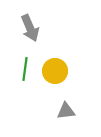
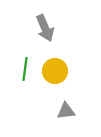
gray arrow: moved 15 px right
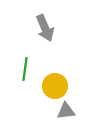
yellow circle: moved 15 px down
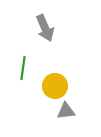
green line: moved 2 px left, 1 px up
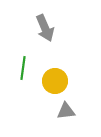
yellow circle: moved 5 px up
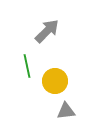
gray arrow: moved 2 px right, 3 px down; rotated 112 degrees counterclockwise
green line: moved 4 px right, 2 px up; rotated 20 degrees counterclockwise
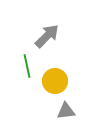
gray arrow: moved 5 px down
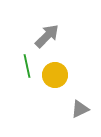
yellow circle: moved 6 px up
gray triangle: moved 14 px right, 2 px up; rotated 18 degrees counterclockwise
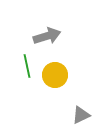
gray arrow: rotated 28 degrees clockwise
gray triangle: moved 1 px right, 6 px down
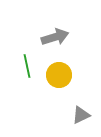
gray arrow: moved 8 px right, 1 px down
yellow circle: moved 4 px right
